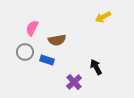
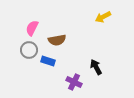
gray circle: moved 4 px right, 2 px up
blue rectangle: moved 1 px right, 1 px down
purple cross: rotated 21 degrees counterclockwise
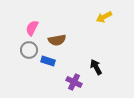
yellow arrow: moved 1 px right
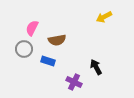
gray circle: moved 5 px left, 1 px up
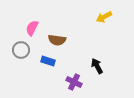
brown semicircle: rotated 18 degrees clockwise
gray circle: moved 3 px left, 1 px down
black arrow: moved 1 px right, 1 px up
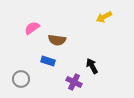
pink semicircle: rotated 28 degrees clockwise
gray circle: moved 29 px down
black arrow: moved 5 px left
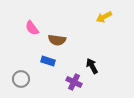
pink semicircle: rotated 91 degrees counterclockwise
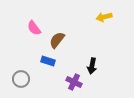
yellow arrow: rotated 14 degrees clockwise
pink semicircle: moved 2 px right
brown semicircle: rotated 120 degrees clockwise
black arrow: rotated 140 degrees counterclockwise
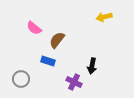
pink semicircle: rotated 14 degrees counterclockwise
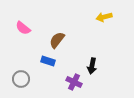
pink semicircle: moved 11 px left
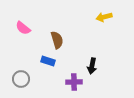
brown semicircle: rotated 126 degrees clockwise
purple cross: rotated 28 degrees counterclockwise
